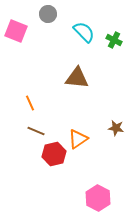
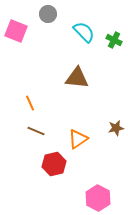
brown star: rotated 21 degrees counterclockwise
red hexagon: moved 10 px down
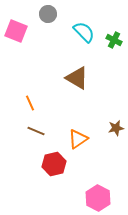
brown triangle: rotated 25 degrees clockwise
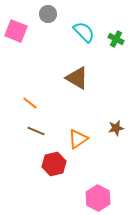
green cross: moved 2 px right, 1 px up
orange line: rotated 28 degrees counterclockwise
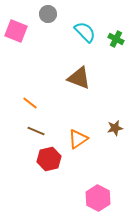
cyan semicircle: moved 1 px right
brown triangle: moved 2 px right; rotated 10 degrees counterclockwise
brown star: moved 1 px left
red hexagon: moved 5 px left, 5 px up
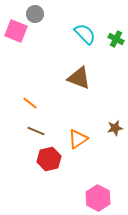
gray circle: moved 13 px left
cyan semicircle: moved 2 px down
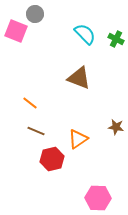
brown star: moved 1 px right, 1 px up; rotated 21 degrees clockwise
red hexagon: moved 3 px right
pink hexagon: rotated 25 degrees counterclockwise
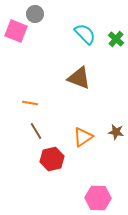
green cross: rotated 14 degrees clockwise
orange line: rotated 28 degrees counterclockwise
brown star: moved 5 px down
brown line: rotated 36 degrees clockwise
orange triangle: moved 5 px right, 2 px up
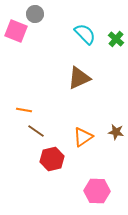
brown triangle: rotated 45 degrees counterclockwise
orange line: moved 6 px left, 7 px down
brown line: rotated 24 degrees counterclockwise
pink hexagon: moved 1 px left, 7 px up
